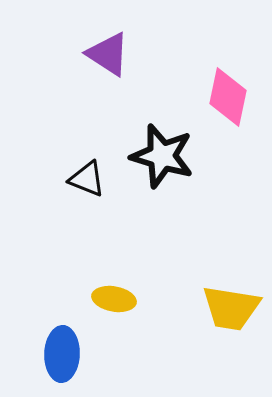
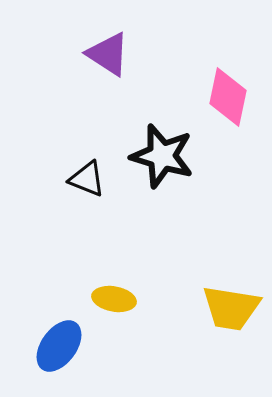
blue ellipse: moved 3 px left, 8 px up; rotated 34 degrees clockwise
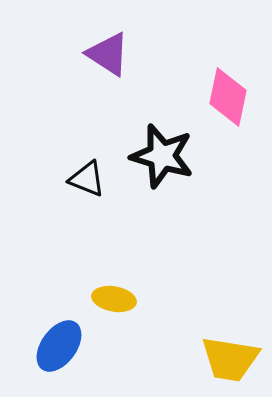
yellow trapezoid: moved 1 px left, 51 px down
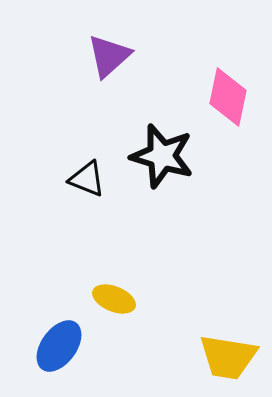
purple triangle: moved 1 px right, 2 px down; rotated 45 degrees clockwise
yellow ellipse: rotated 12 degrees clockwise
yellow trapezoid: moved 2 px left, 2 px up
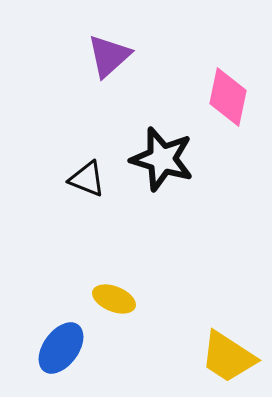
black star: moved 3 px down
blue ellipse: moved 2 px right, 2 px down
yellow trapezoid: rotated 24 degrees clockwise
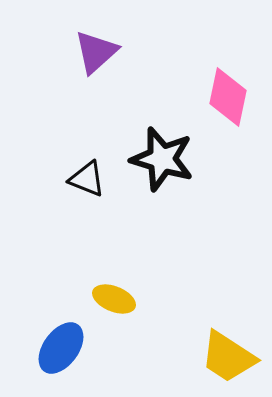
purple triangle: moved 13 px left, 4 px up
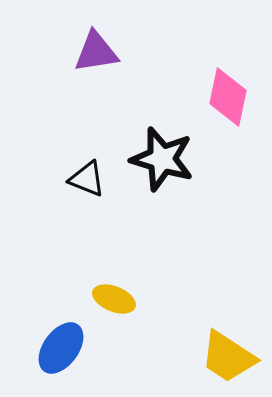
purple triangle: rotated 33 degrees clockwise
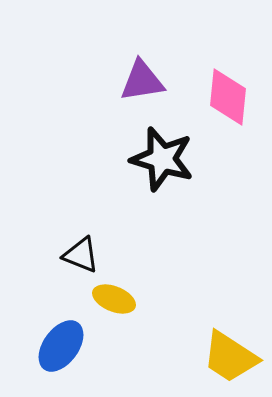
purple triangle: moved 46 px right, 29 px down
pink diamond: rotated 6 degrees counterclockwise
black triangle: moved 6 px left, 76 px down
blue ellipse: moved 2 px up
yellow trapezoid: moved 2 px right
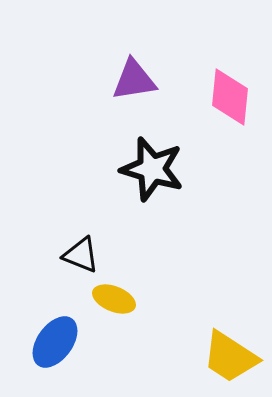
purple triangle: moved 8 px left, 1 px up
pink diamond: moved 2 px right
black star: moved 10 px left, 10 px down
blue ellipse: moved 6 px left, 4 px up
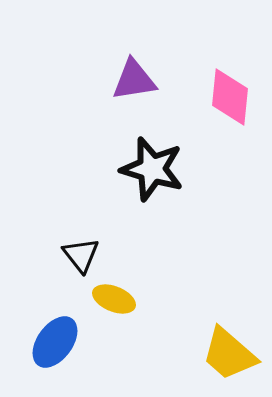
black triangle: rotated 30 degrees clockwise
yellow trapezoid: moved 1 px left, 3 px up; rotated 8 degrees clockwise
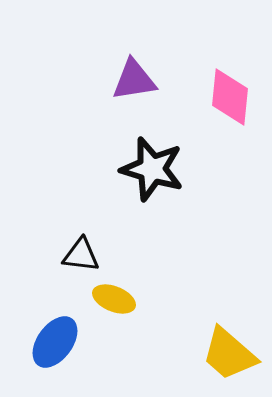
black triangle: rotated 45 degrees counterclockwise
